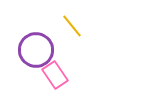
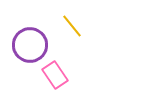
purple circle: moved 6 px left, 5 px up
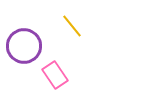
purple circle: moved 6 px left, 1 px down
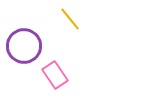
yellow line: moved 2 px left, 7 px up
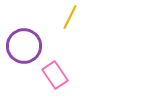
yellow line: moved 2 px up; rotated 65 degrees clockwise
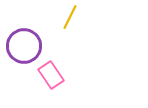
pink rectangle: moved 4 px left
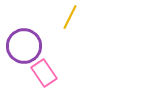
pink rectangle: moved 7 px left, 2 px up
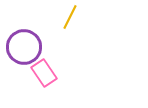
purple circle: moved 1 px down
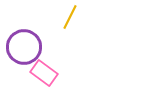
pink rectangle: rotated 20 degrees counterclockwise
